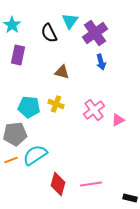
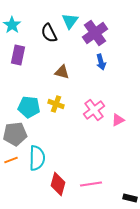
cyan semicircle: moved 2 px right, 3 px down; rotated 125 degrees clockwise
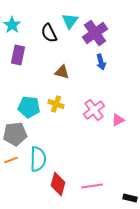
cyan semicircle: moved 1 px right, 1 px down
pink line: moved 1 px right, 2 px down
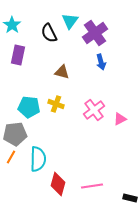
pink triangle: moved 2 px right, 1 px up
orange line: moved 3 px up; rotated 40 degrees counterclockwise
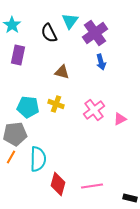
cyan pentagon: moved 1 px left
